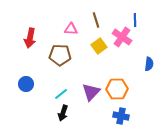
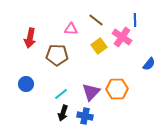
brown line: rotated 35 degrees counterclockwise
brown pentagon: moved 3 px left
blue semicircle: rotated 32 degrees clockwise
blue cross: moved 36 px left
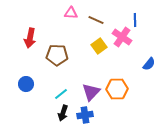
brown line: rotated 14 degrees counterclockwise
pink triangle: moved 16 px up
blue cross: moved 1 px up; rotated 21 degrees counterclockwise
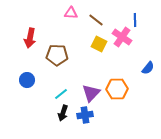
brown line: rotated 14 degrees clockwise
yellow square: moved 2 px up; rotated 28 degrees counterclockwise
blue semicircle: moved 1 px left, 4 px down
blue circle: moved 1 px right, 4 px up
purple triangle: moved 1 px down
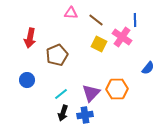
brown pentagon: rotated 25 degrees counterclockwise
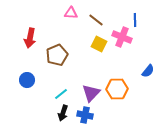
pink cross: rotated 12 degrees counterclockwise
blue semicircle: moved 3 px down
blue cross: rotated 21 degrees clockwise
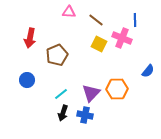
pink triangle: moved 2 px left, 1 px up
pink cross: moved 1 px down
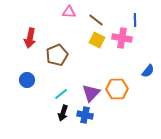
pink cross: rotated 12 degrees counterclockwise
yellow square: moved 2 px left, 4 px up
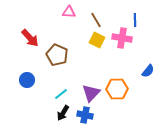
brown line: rotated 21 degrees clockwise
red arrow: rotated 54 degrees counterclockwise
brown pentagon: rotated 25 degrees counterclockwise
black arrow: rotated 14 degrees clockwise
